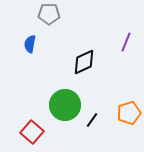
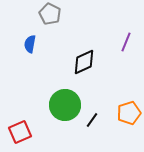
gray pentagon: moved 1 px right; rotated 25 degrees clockwise
red square: moved 12 px left; rotated 25 degrees clockwise
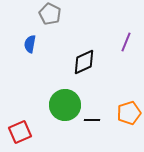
black line: rotated 56 degrees clockwise
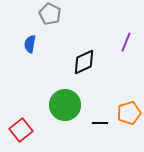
black line: moved 8 px right, 3 px down
red square: moved 1 px right, 2 px up; rotated 15 degrees counterclockwise
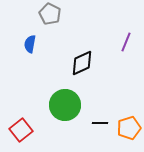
black diamond: moved 2 px left, 1 px down
orange pentagon: moved 15 px down
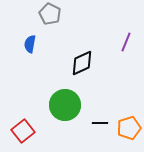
red square: moved 2 px right, 1 px down
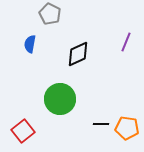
black diamond: moved 4 px left, 9 px up
green circle: moved 5 px left, 6 px up
black line: moved 1 px right, 1 px down
orange pentagon: moved 2 px left; rotated 25 degrees clockwise
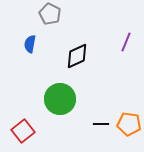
black diamond: moved 1 px left, 2 px down
orange pentagon: moved 2 px right, 4 px up
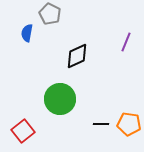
blue semicircle: moved 3 px left, 11 px up
